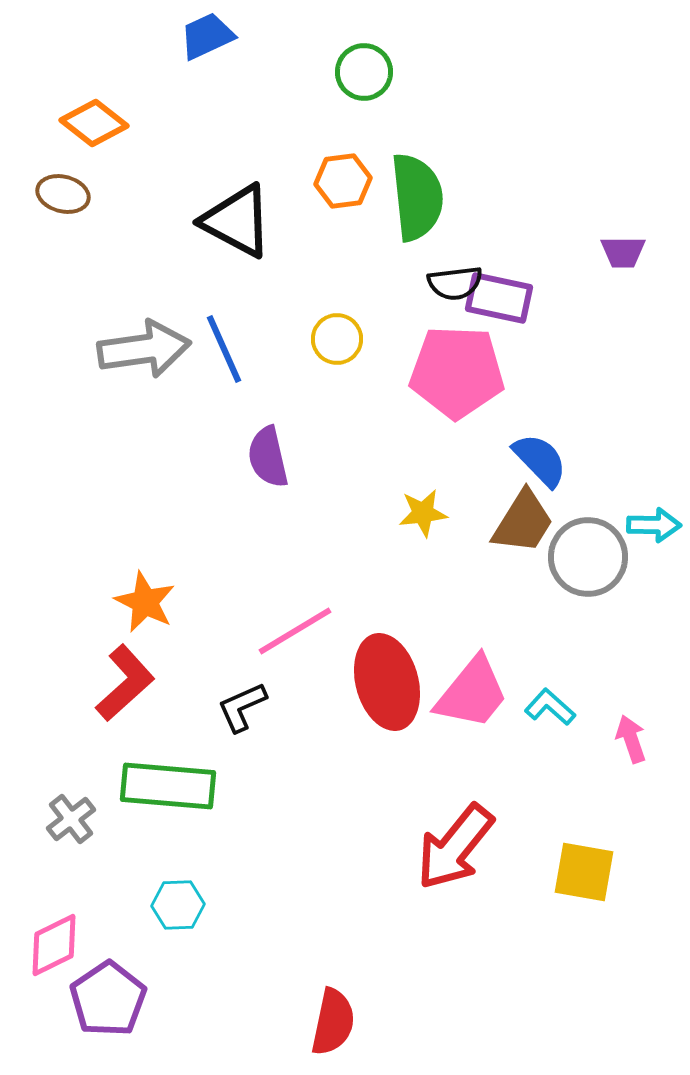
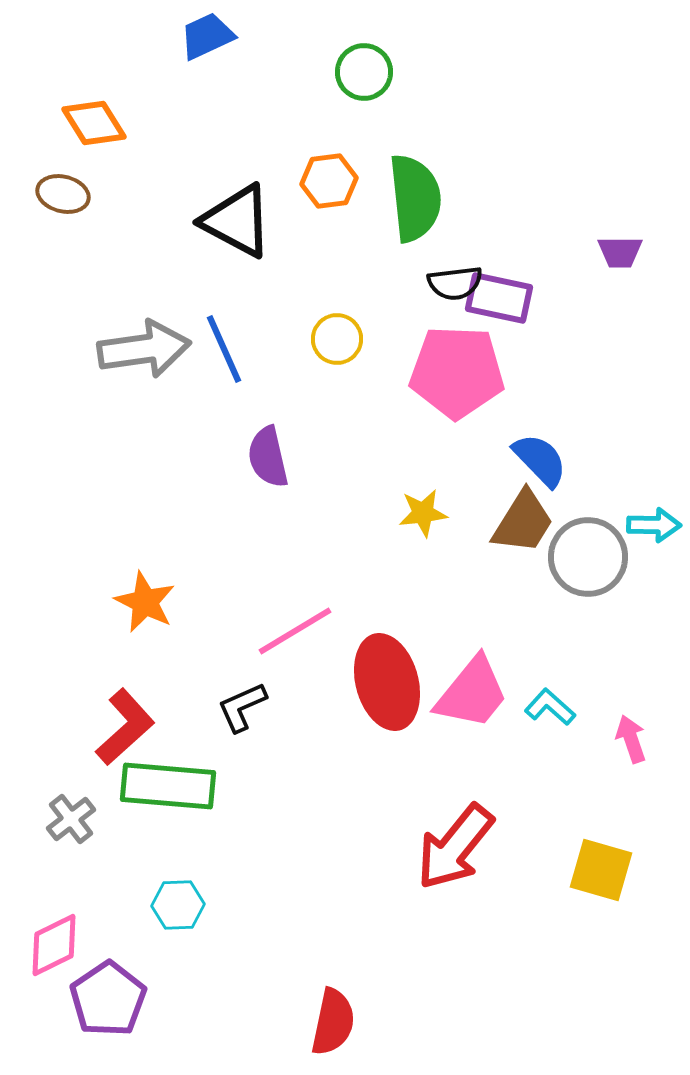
orange diamond: rotated 20 degrees clockwise
orange hexagon: moved 14 px left
green semicircle: moved 2 px left, 1 px down
purple trapezoid: moved 3 px left
red L-shape: moved 44 px down
yellow square: moved 17 px right, 2 px up; rotated 6 degrees clockwise
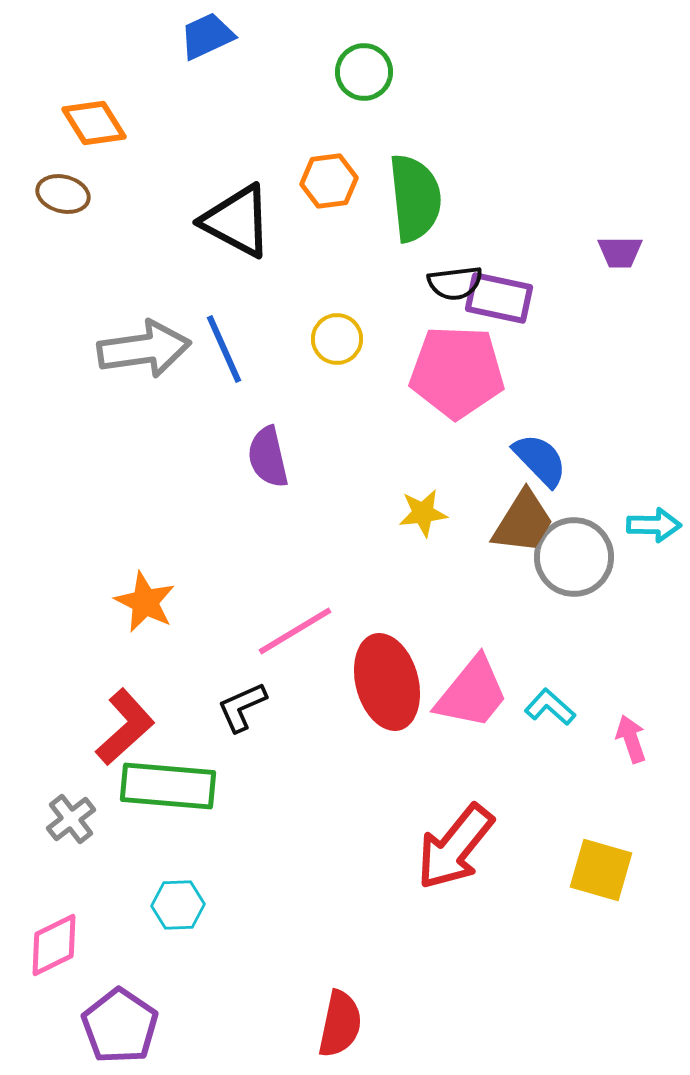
gray circle: moved 14 px left
purple pentagon: moved 12 px right, 27 px down; rotated 4 degrees counterclockwise
red semicircle: moved 7 px right, 2 px down
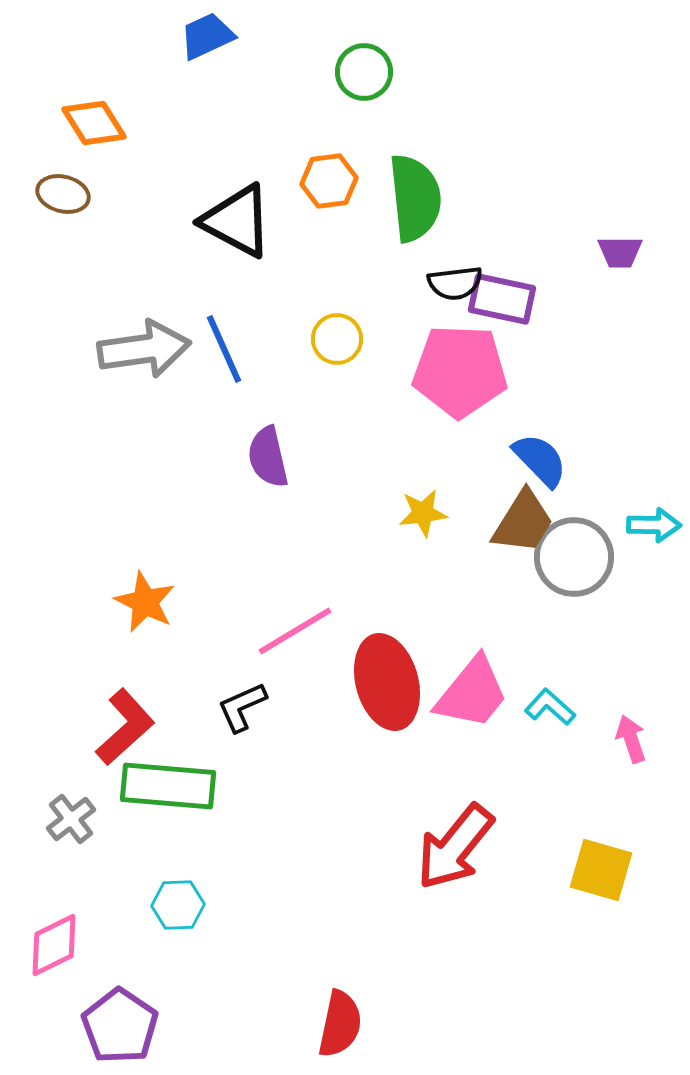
purple rectangle: moved 3 px right, 1 px down
pink pentagon: moved 3 px right, 1 px up
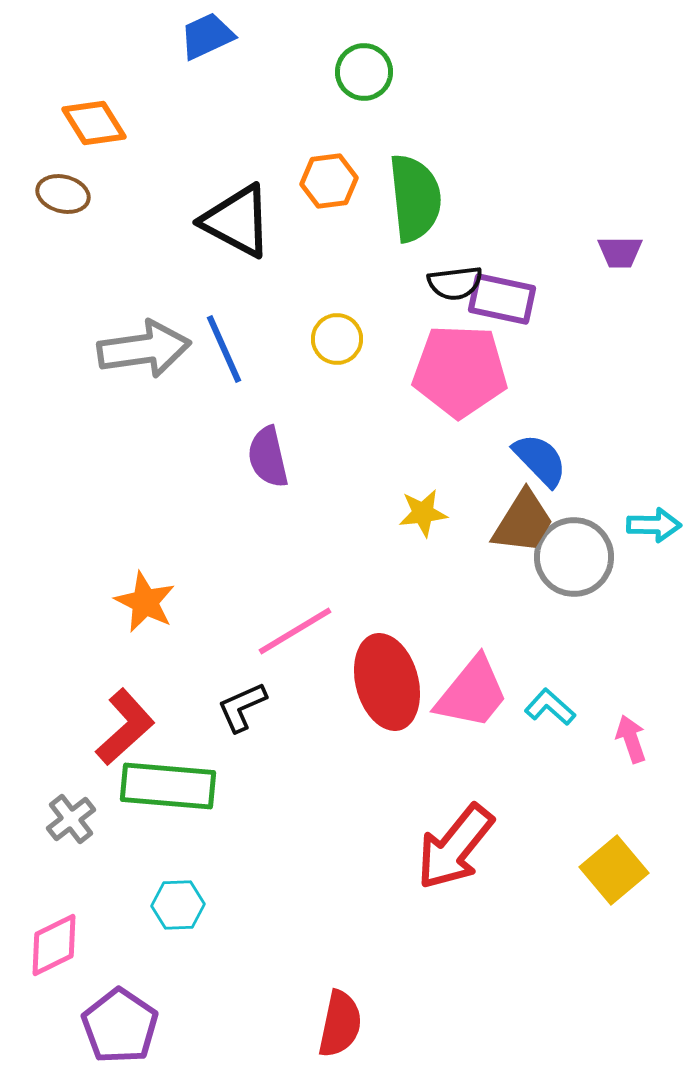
yellow square: moved 13 px right; rotated 34 degrees clockwise
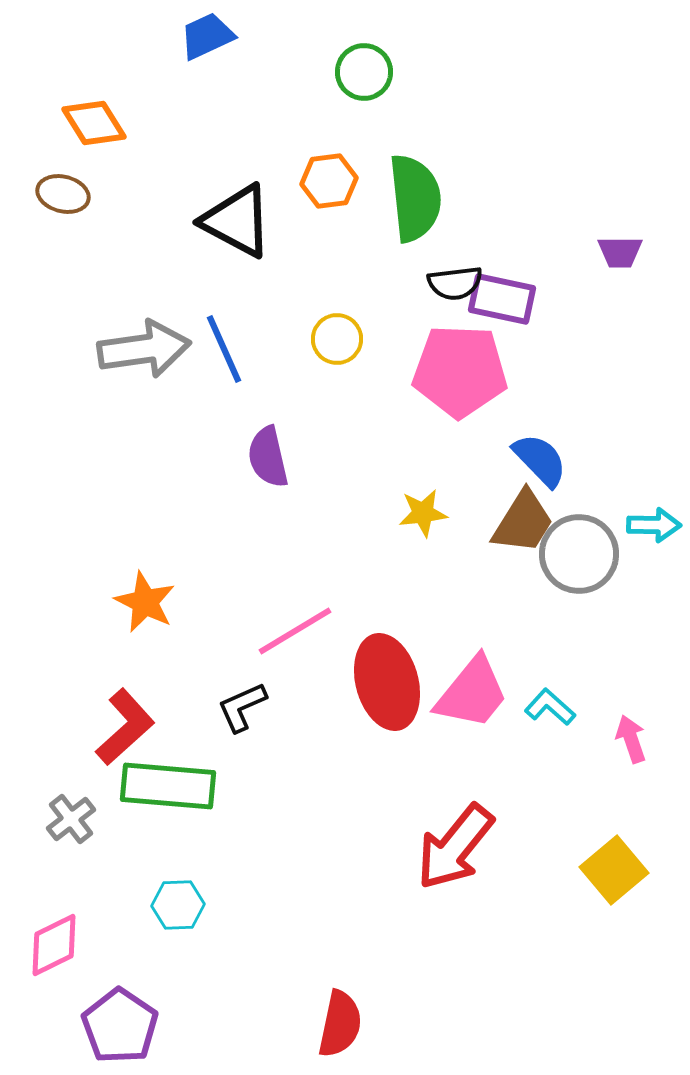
gray circle: moved 5 px right, 3 px up
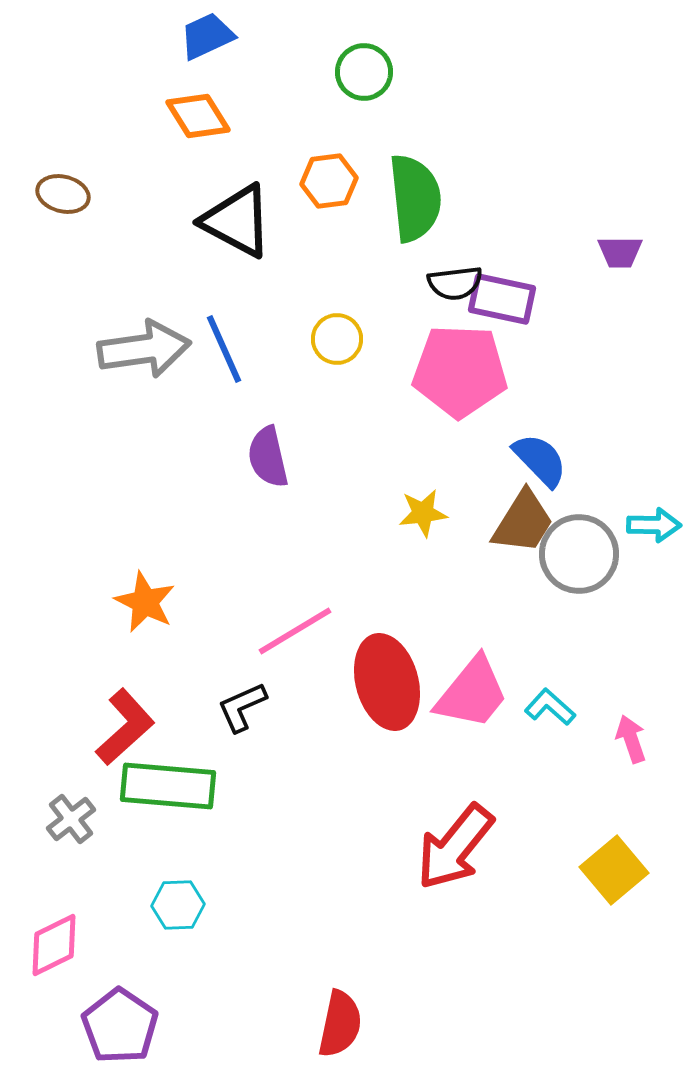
orange diamond: moved 104 px right, 7 px up
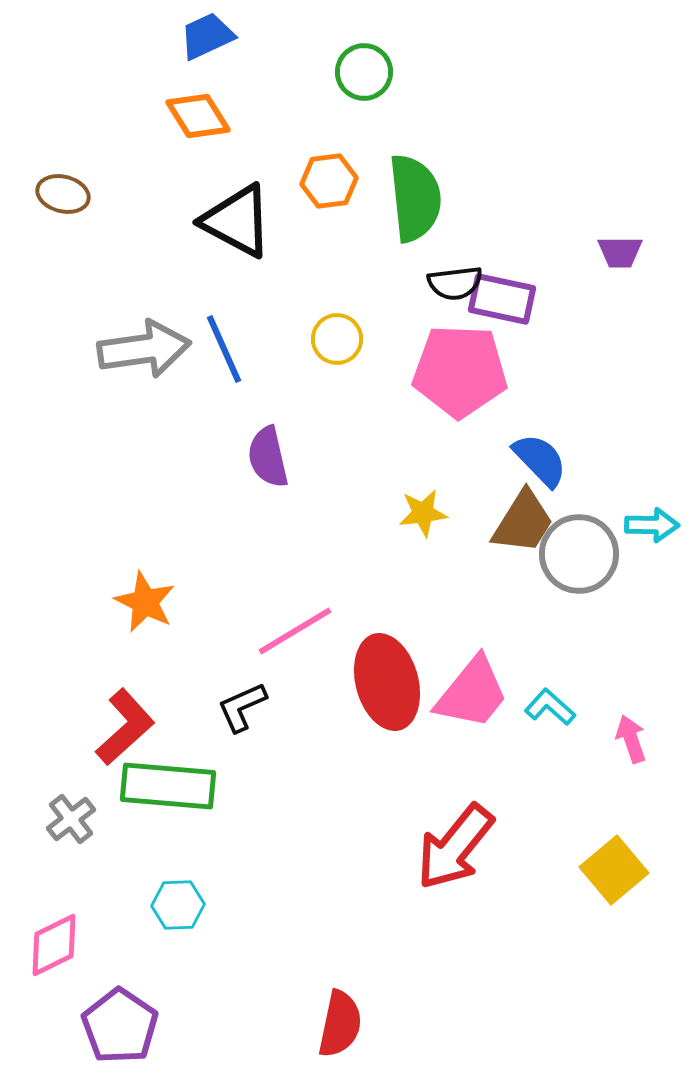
cyan arrow: moved 2 px left
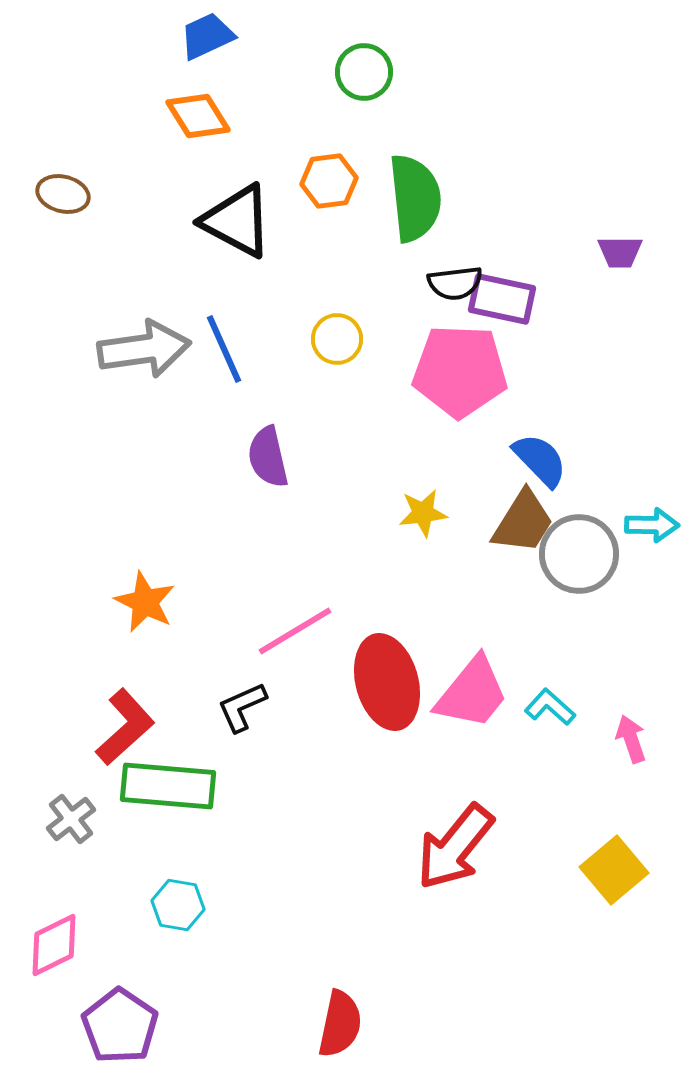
cyan hexagon: rotated 12 degrees clockwise
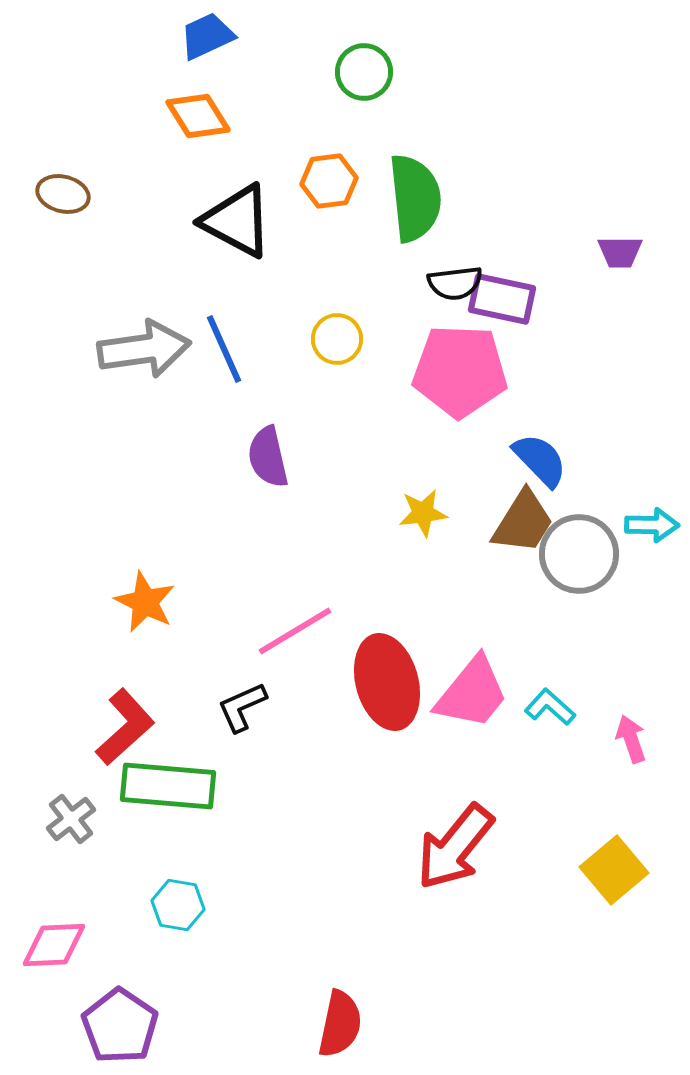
pink diamond: rotated 24 degrees clockwise
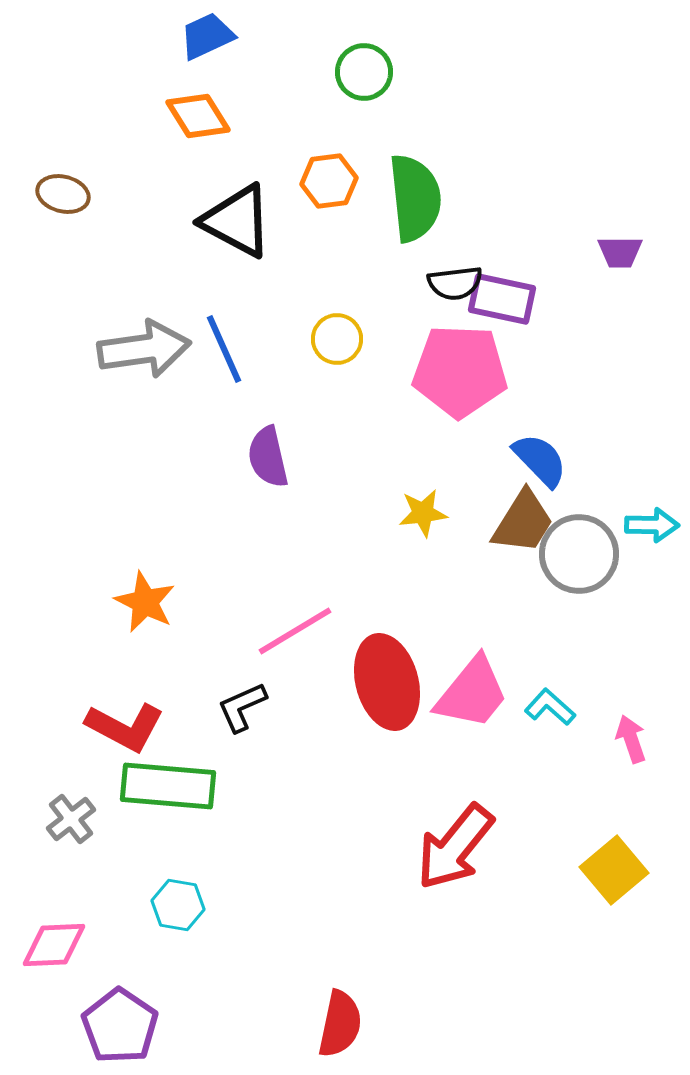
red L-shape: rotated 70 degrees clockwise
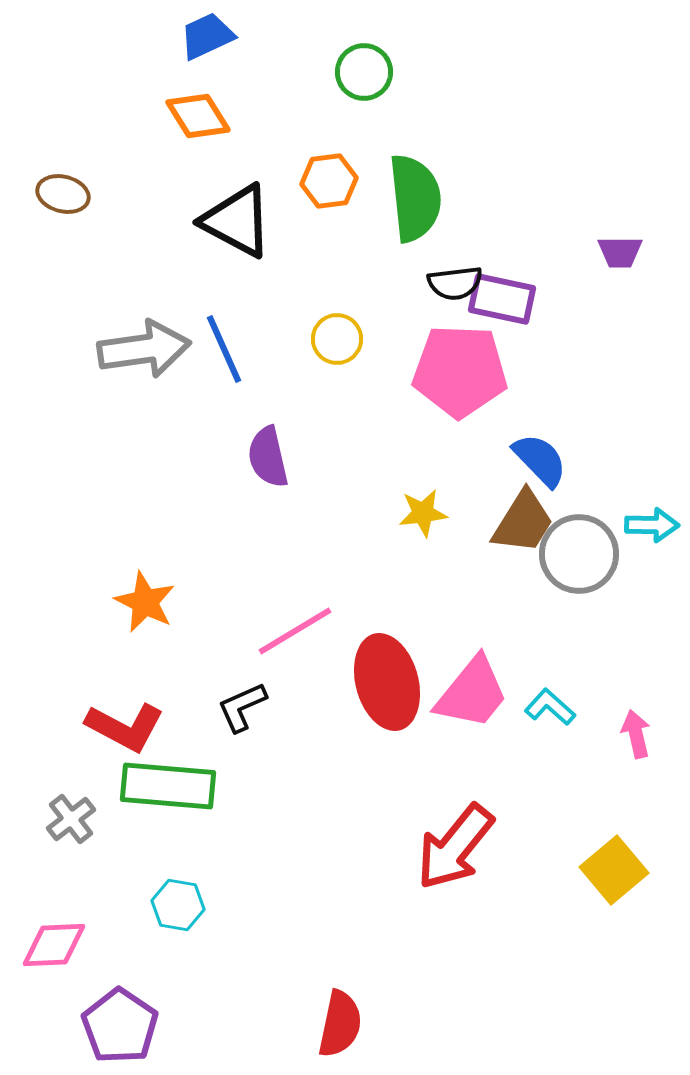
pink arrow: moved 5 px right, 5 px up; rotated 6 degrees clockwise
